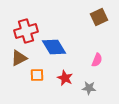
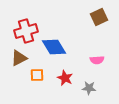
pink semicircle: rotated 64 degrees clockwise
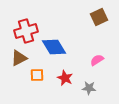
pink semicircle: rotated 152 degrees clockwise
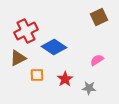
red cross: rotated 10 degrees counterclockwise
blue diamond: rotated 25 degrees counterclockwise
brown triangle: moved 1 px left
red star: moved 1 px down; rotated 14 degrees clockwise
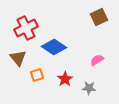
red cross: moved 3 px up
brown triangle: rotated 42 degrees counterclockwise
orange square: rotated 16 degrees counterclockwise
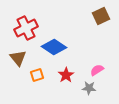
brown square: moved 2 px right, 1 px up
pink semicircle: moved 10 px down
red star: moved 1 px right, 4 px up
